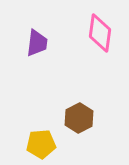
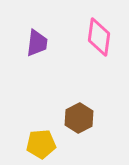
pink diamond: moved 1 px left, 4 px down
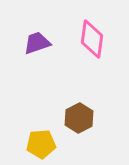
pink diamond: moved 7 px left, 2 px down
purple trapezoid: rotated 116 degrees counterclockwise
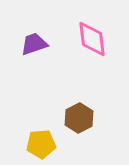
pink diamond: rotated 15 degrees counterclockwise
purple trapezoid: moved 3 px left, 1 px down
